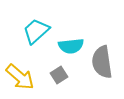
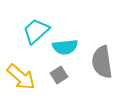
cyan semicircle: moved 6 px left, 1 px down
yellow arrow: moved 1 px right
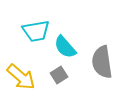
cyan trapezoid: rotated 148 degrees counterclockwise
cyan semicircle: rotated 55 degrees clockwise
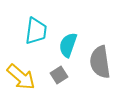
cyan trapezoid: rotated 72 degrees counterclockwise
cyan semicircle: moved 3 px right, 2 px up; rotated 60 degrees clockwise
gray semicircle: moved 2 px left
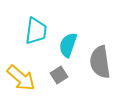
yellow arrow: moved 1 px down
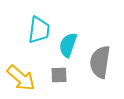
cyan trapezoid: moved 3 px right, 1 px up
gray semicircle: rotated 16 degrees clockwise
gray square: rotated 30 degrees clockwise
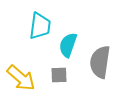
cyan trapezoid: moved 1 px right, 4 px up
